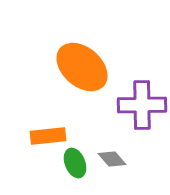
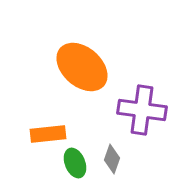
purple cross: moved 5 px down; rotated 9 degrees clockwise
orange rectangle: moved 2 px up
gray diamond: rotated 60 degrees clockwise
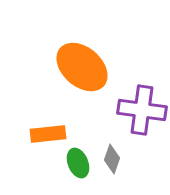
green ellipse: moved 3 px right
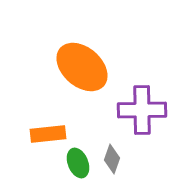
purple cross: rotated 9 degrees counterclockwise
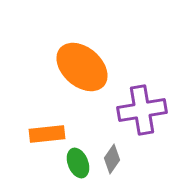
purple cross: rotated 9 degrees counterclockwise
orange rectangle: moved 1 px left
gray diamond: rotated 16 degrees clockwise
